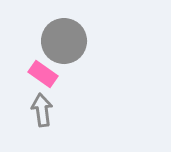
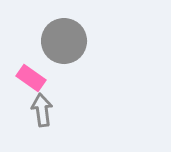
pink rectangle: moved 12 px left, 4 px down
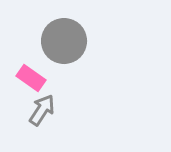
gray arrow: rotated 40 degrees clockwise
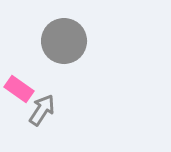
pink rectangle: moved 12 px left, 11 px down
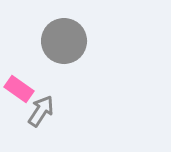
gray arrow: moved 1 px left, 1 px down
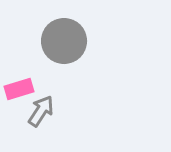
pink rectangle: rotated 52 degrees counterclockwise
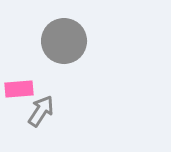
pink rectangle: rotated 12 degrees clockwise
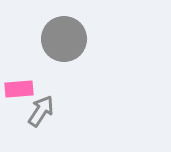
gray circle: moved 2 px up
